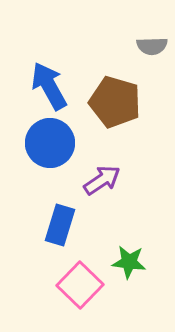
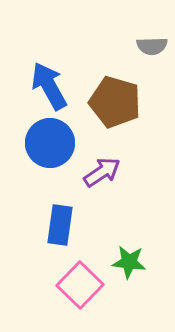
purple arrow: moved 8 px up
blue rectangle: rotated 9 degrees counterclockwise
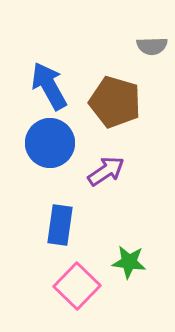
purple arrow: moved 4 px right, 1 px up
pink square: moved 3 px left, 1 px down
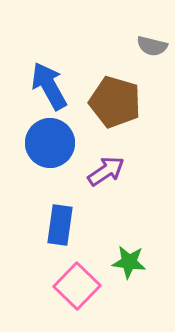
gray semicircle: rotated 16 degrees clockwise
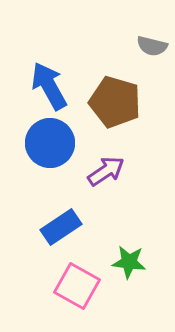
blue rectangle: moved 1 px right, 2 px down; rotated 48 degrees clockwise
pink square: rotated 15 degrees counterclockwise
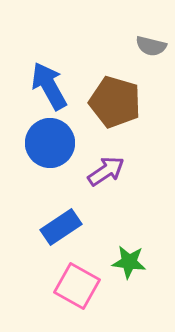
gray semicircle: moved 1 px left
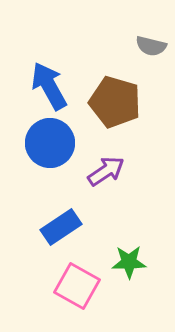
green star: rotated 8 degrees counterclockwise
